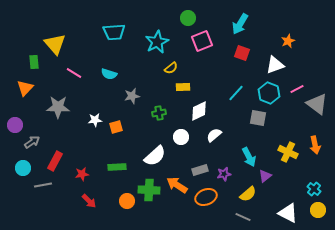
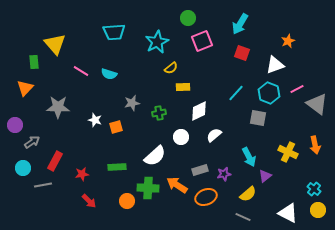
pink line at (74, 73): moved 7 px right, 2 px up
gray star at (132, 96): moved 7 px down
white star at (95, 120): rotated 24 degrees clockwise
green cross at (149, 190): moved 1 px left, 2 px up
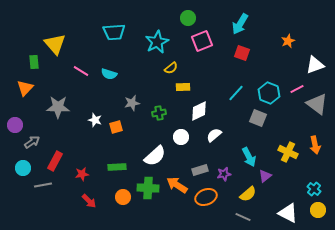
white triangle at (275, 65): moved 40 px right
gray square at (258, 118): rotated 12 degrees clockwise
orange circle at (127, 201): moved 4 px left, 4 px up
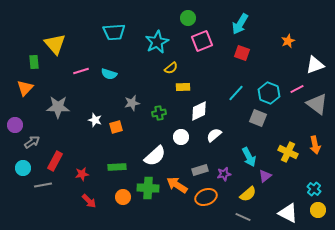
pink line at (81, 71): rotated 49 degrees counterclockwise
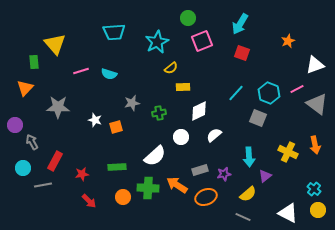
gray arrow at (32, 142): rotated 84 degrees counterclockwise
cyan arrow at (249, 157): rotated 24 degrees clockwise
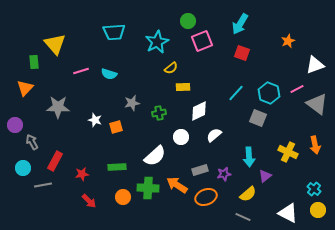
green circle at (188, 18): moved 3 px down
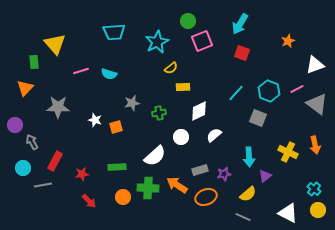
cyan hexagon at (269, 93): moved 2 px up
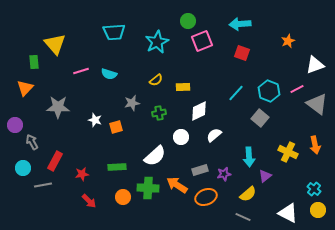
cyan arrow at (240, 24): rotated 55 degrees clockwise
yellow semicircle at (171, 68): moved 15 px left, 12 px down
gray square at (258, 118): moved 2 px right; rotated 18 degrees clockwise
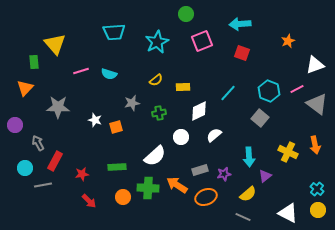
green circle at (188, 21): moved 2 px left, 7 px up
cyan line at (236, 93): moved 8 px left
gray arrow at (32, 142): moved 6 px right, 1 px down
cyan circle at (23, 168): moved 2 px right
cyan cross at (314, 189): moved 3 px right
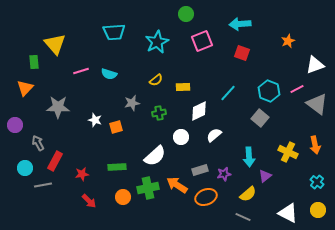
green cross at (148, 188): rotated 15 degrees counterclockwise
cyan cross at (317, 189): moved 7 px up
